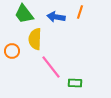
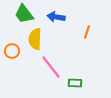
orange line: moved 7 px right, 20 px down
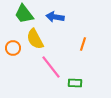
blue arrow: moved 1 px left
orange line: moved 4 px left, 12 px down
yellow semicircle: rotated 30 degrees counterclockwise
orange circle: moved 1 px right, 3 px up
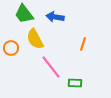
orange circle: moved 2 px left
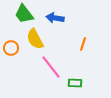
blue arrow: moved 1 px down
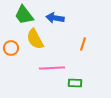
green trapezoid: moved 1 px down
pink line: moved 1 px right, 1 px down; rotated 55 degrees counterclockwise
